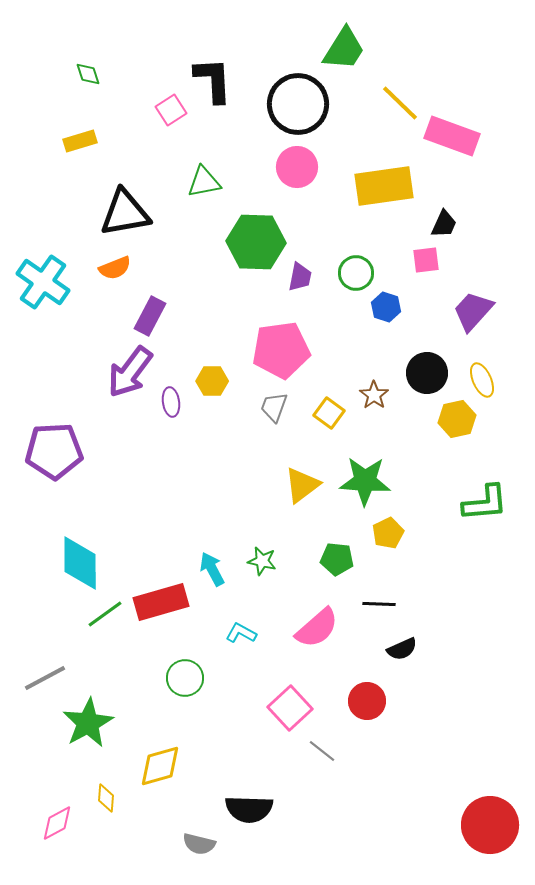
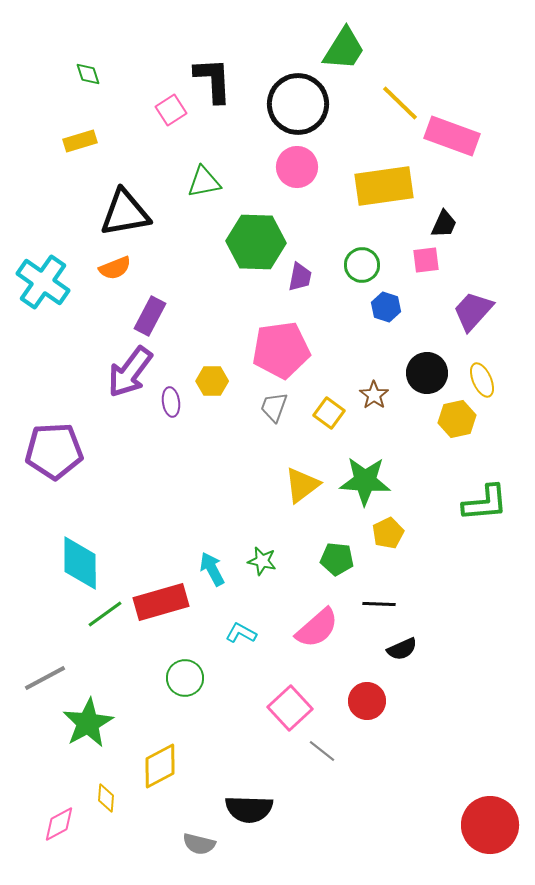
green circle at (356, 273): moved 6 px right, 8 px up
yellow diamond at (160, 766): rotated 12 degrees counterclockwise
pink diamond at (57, 823): moved 2 px right, 1 px down
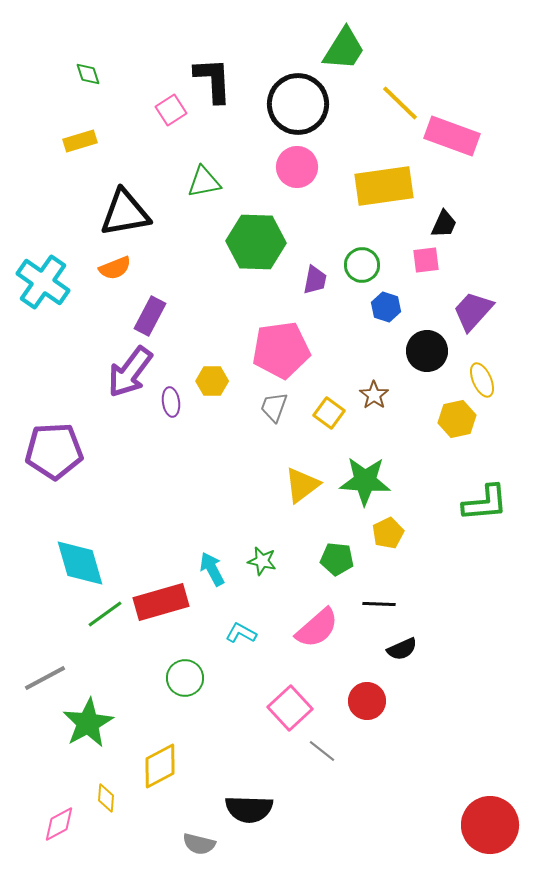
purple trapezoid at (300, 277): moved 15 px right, 3 px down
black circle at (427, 373): moved 22 px up
cyan diamond at (80, 563): rotated 16 degrees counterclockwise
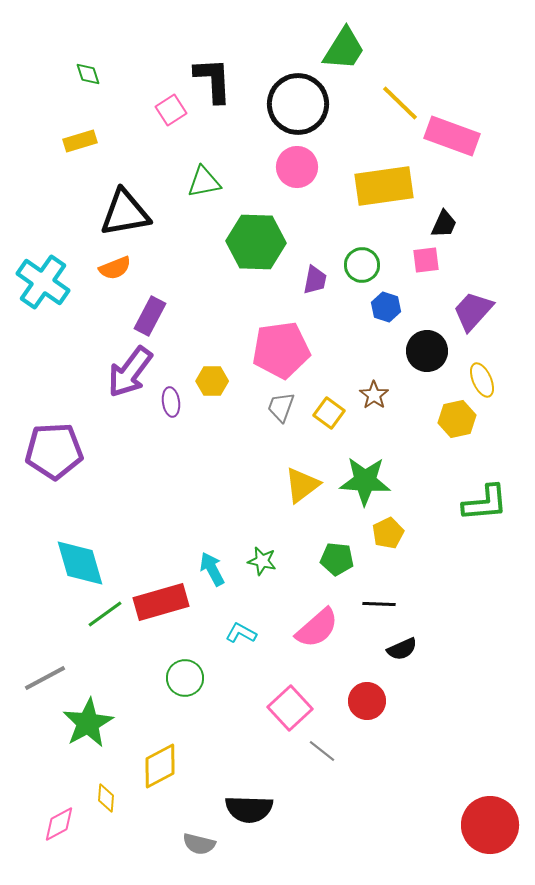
gray trapezoid at (274, 407): moved 7 px right
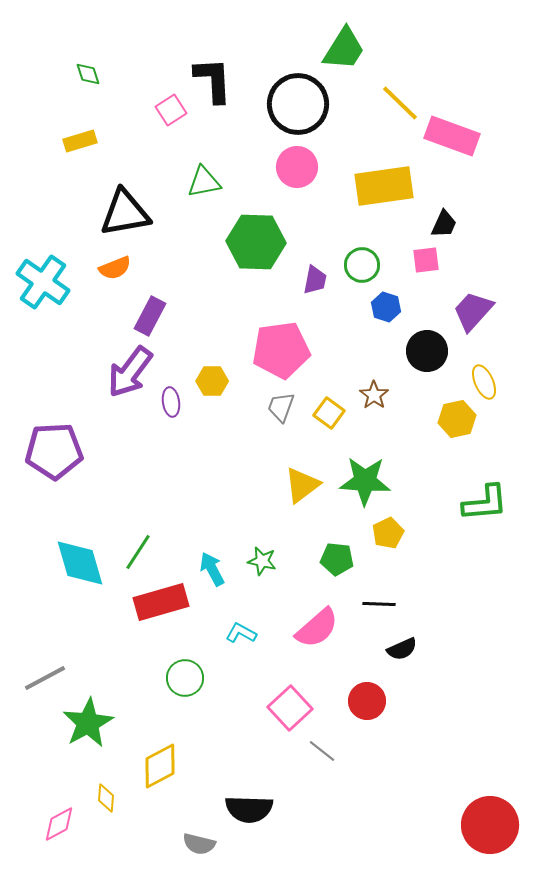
yellow ellipse at (482, 380): moved 2 px right, 2 px down
green line at (105, 614): moved 33 px right, 62 px up; rotated 21 degrees counterclockwise
